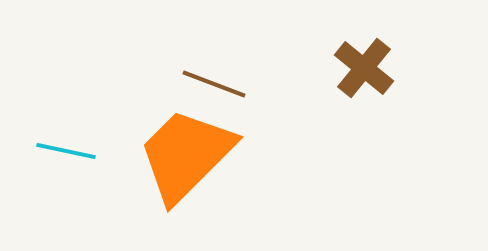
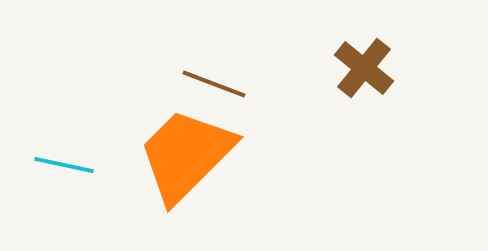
cyan line: moved 2 px left, 14 px down
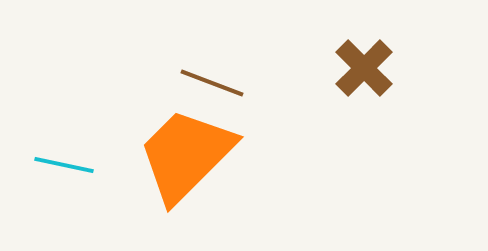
brown cross: rotated 6 degrees clockwise
brown line: moved 2 px left, 1 px up
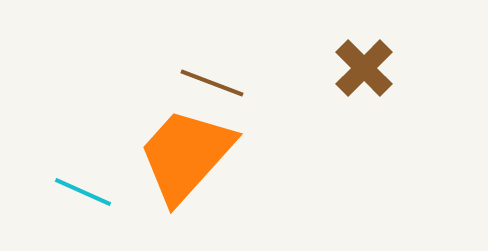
orange trapezoid: rotated 3 degrees counterclockwise
cyan line: moved 19 px right, 27 px down; rotated 12 degrees clockwise
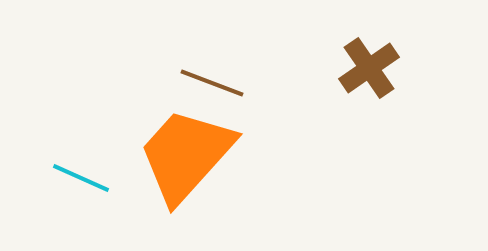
brown cross: moved 5 px right; rotated 10 degrees clockwise
cyan line: moved 2 px left, 14 px up
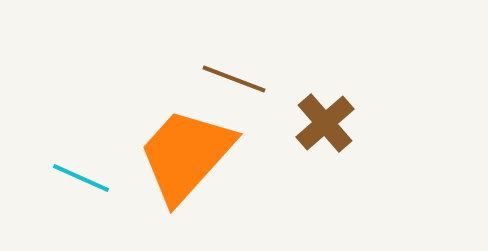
brown cross: moved 44 px left, 55 px down; rotated 6 degrees counterclockwise
brown line: moved 22 px right, 4 px up
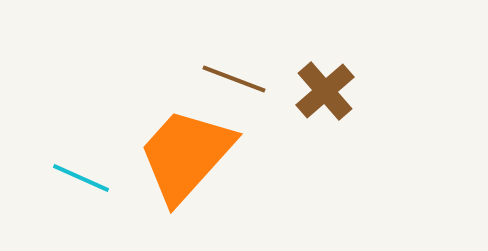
brown cross: moved 32 px up
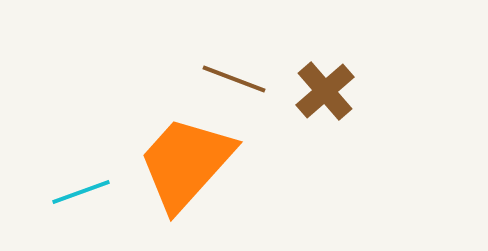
orange trapezoid: moved 8 px down
cyan line: moved 14 px down; rotated 44 degrees counterclockwise
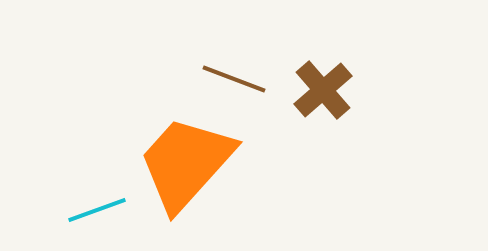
brown cross: moved 2 px left, 1 px up
cyan line: moved 16 px right, 18 px down
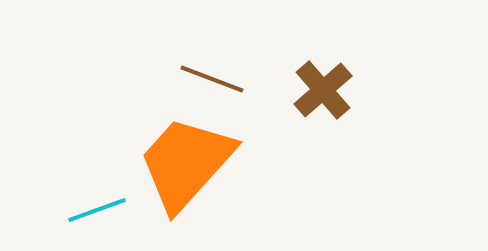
brown line: moved 22 px left
